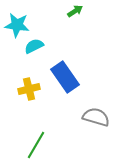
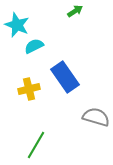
cyan star: rotated 15 degrees clockwise
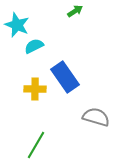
yellow cross: moved 6 px right; rotated 15 degrees clockwise
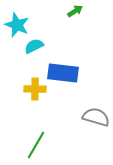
blue rectangle: moved 2 px left, 4 px up; rotated 48 degrees counterclockwise
